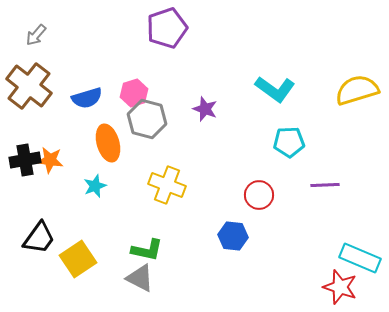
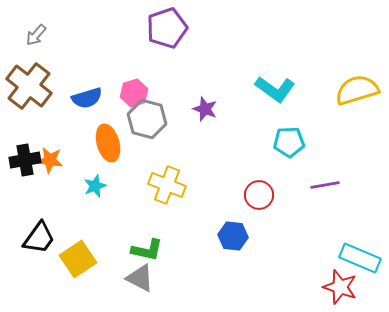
purple line: rotated 8 degrees counterclockwise
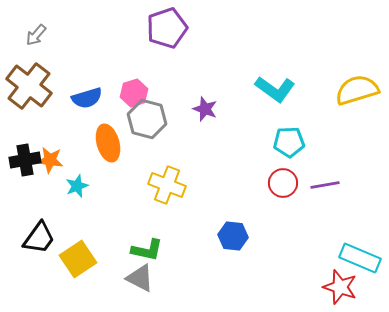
cyan star: moved 18 px left
red circle: moved 24 px right, 12 px up
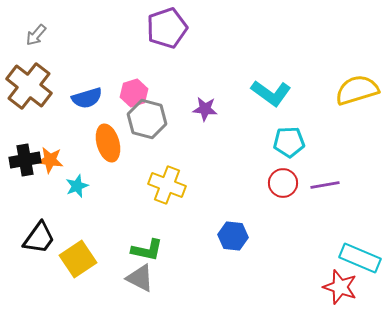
cyan L-shape: moved 4 px left, 4 px down
purple star: rotated 15 degrees counterclockwise
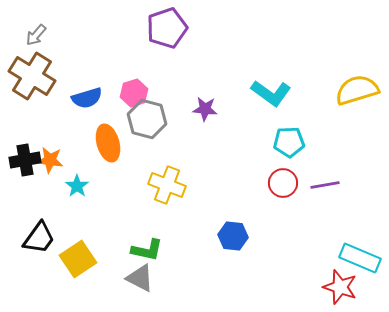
brown cross: moved 3 px right, 10 px up; rotated 6 degrees counterclockwise
cyan star: rotated 15 degrees counterclockwise
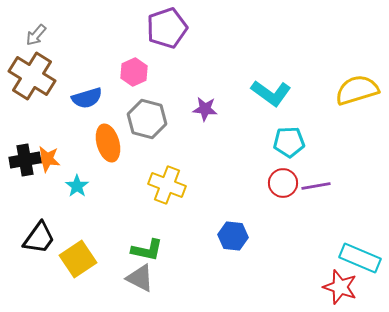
pink hexagon: moved 21 px up; rotated 8 degrees counterclockwise
orange star: moved 3 px left, 1 px up
purple line: moved 9 px left, 1 px down
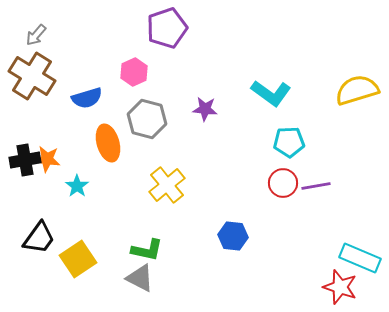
yellow cross: rotated 30 degrees clockwise
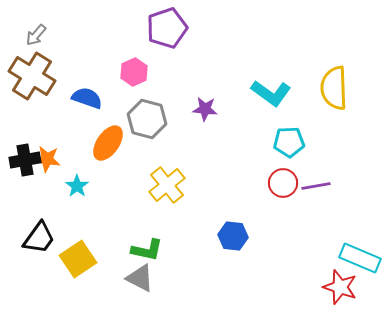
yellow semicircle: moved 23 px left, 2 px up; rotated 75 degrees counterclockwise
blue semicircle: rotated 144 degrees counterclockwise
orange ellipse: rotated 51 degrees clockwise
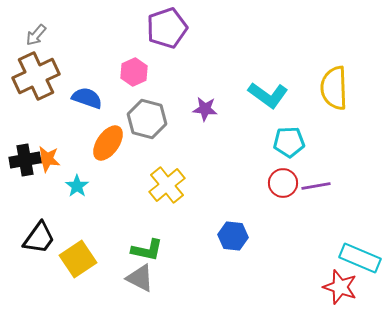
brown cross: moved 4 px right; rotated 33 degrees clockwise
cyan L-shape: moved 3 px left, 2 px down
